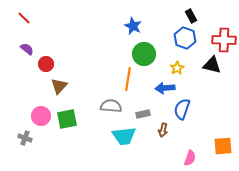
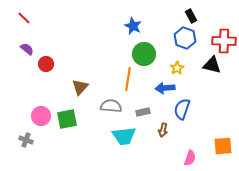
red cross: moved 1 px down
brown triangle: moved 21 px right, 1 px down
gray rectangle: moved 2 px up
gray cross: moved 1 px right, 2 px down
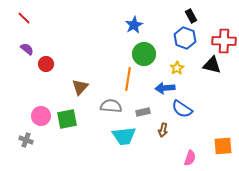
blue star: moved 1 px right, 1 px up; rotated 18 degrees clockwise
blue semicircle: rotated 75 degrees counterclockwise
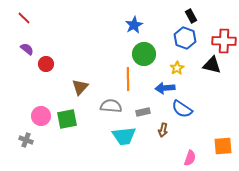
orange line: rotated 10 degrees counterclockwise
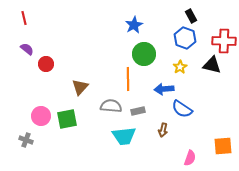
red line: rotated 32 degrees clockwise
yellow star: moved 3 px right, 1 px up
blue arrow: moved 1 px left, 1 px down
gray rectangle: moved 5 px left, 1 px up
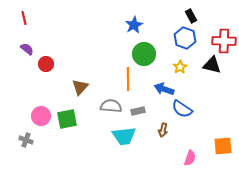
blue arrow: rotated 24 degrees clockwise
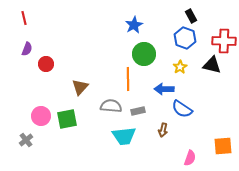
purple semicircle: rotated 72 degrees clockwise
blue arrow: rotated 18 degrees counterclockwise
gray cross: rotated 32 degrees clockwise
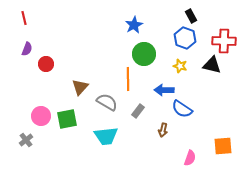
yellow star: moved 1 px up; rotated 24 degrees counterclockwise
blue arrow: moved 1 px down
gray semicircle: moved 4 px left, 4 px up; rotated 25 degrees clockwise
gray rectangle: rotated 40 degrees counterclockwise
cyan trapezoid: moved 18 px left
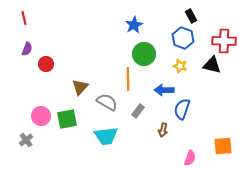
blue hexagon: moved 2 px left
blue semicircle: rotated 75 degrees clockwise
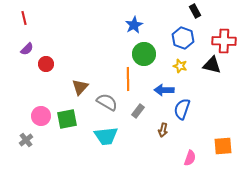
black rectangle: moved 4 px right, 5 px up
purple semicircle: rotated 24 degrees clockwise
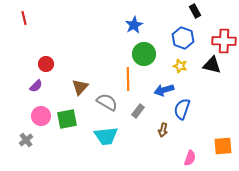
purple semicircle: moved 9 px right, 37 px down
blue arrow: rotated 18 degrees counterclockwise
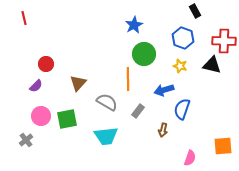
brown triangle: moved 2 px left, 4 px up
